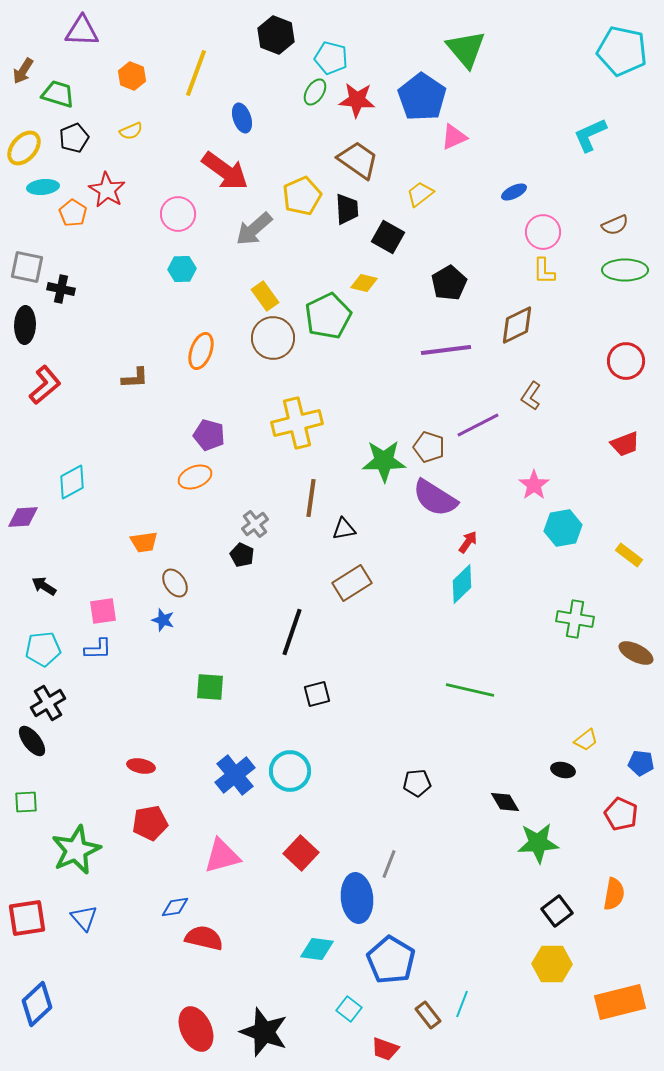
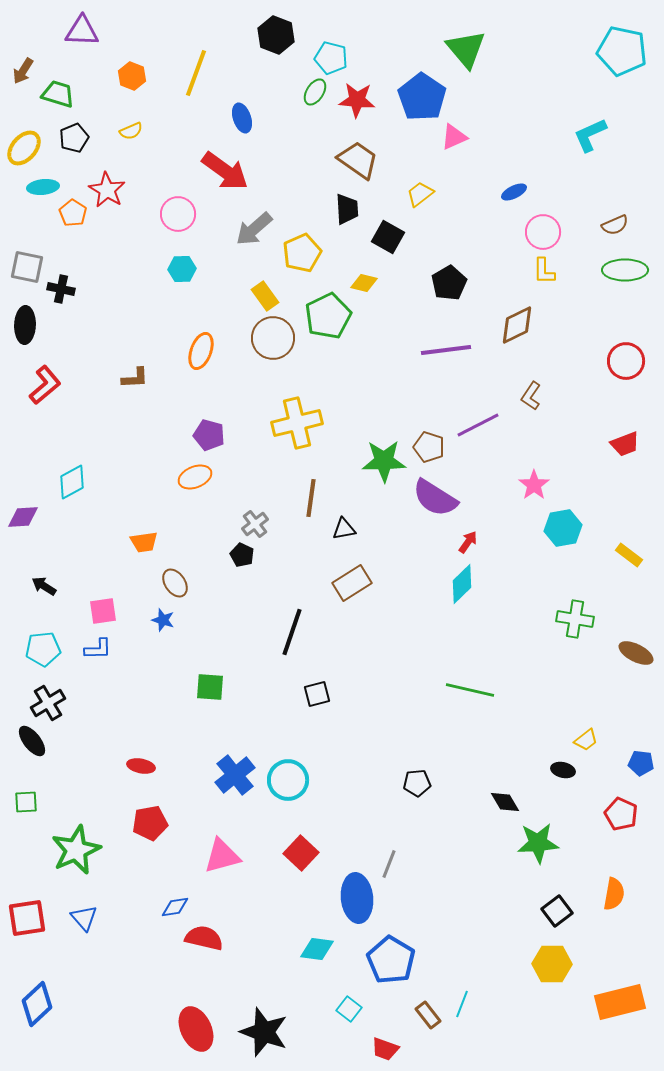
yellow pentagon at (302, 196): moved 57 px down
cyan circle at (290, 771): moved 2 px left, 9 px down
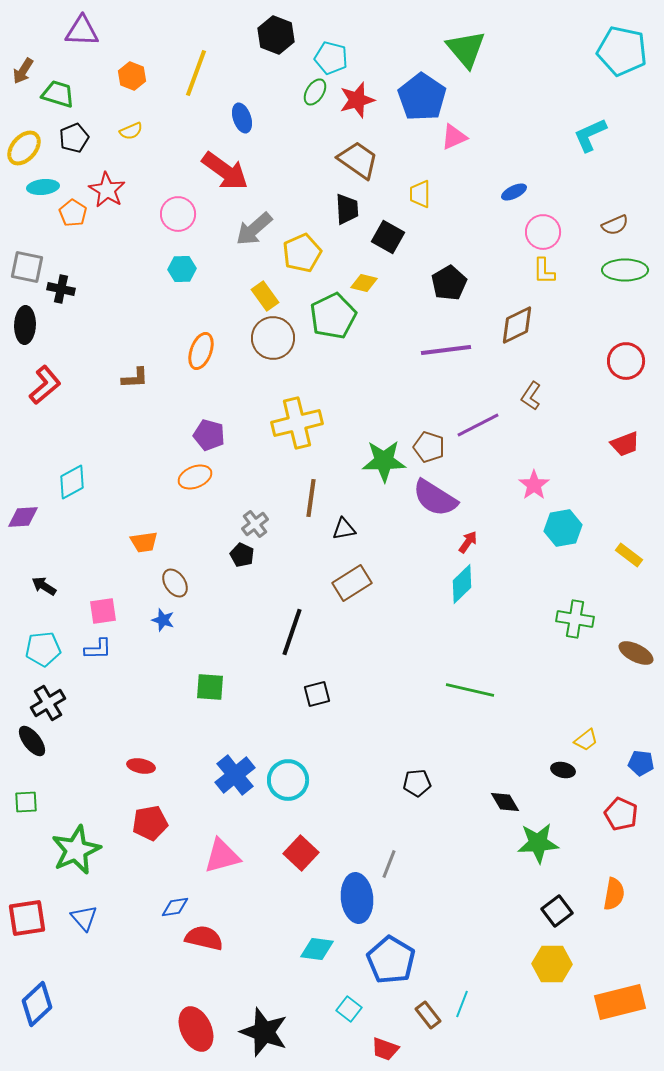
red star at (357, 100): rotated 21 degrees counterclockwise
yellow trapezoid at (420, 194): rotated 52 degrees counterclockwise
green pentagon at (328, 316): moved 5 px right
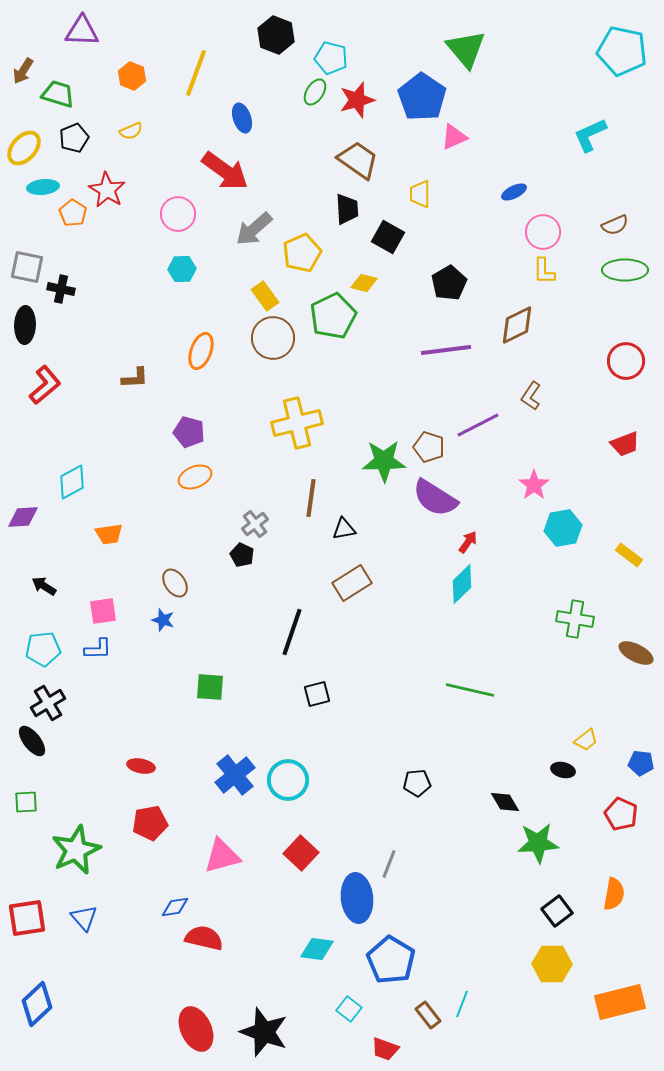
purple pentagon at (209, 435): moved 20 px left, 3 px up
orange trapezoid at (144, 542): moved 35 px left, 8 px up
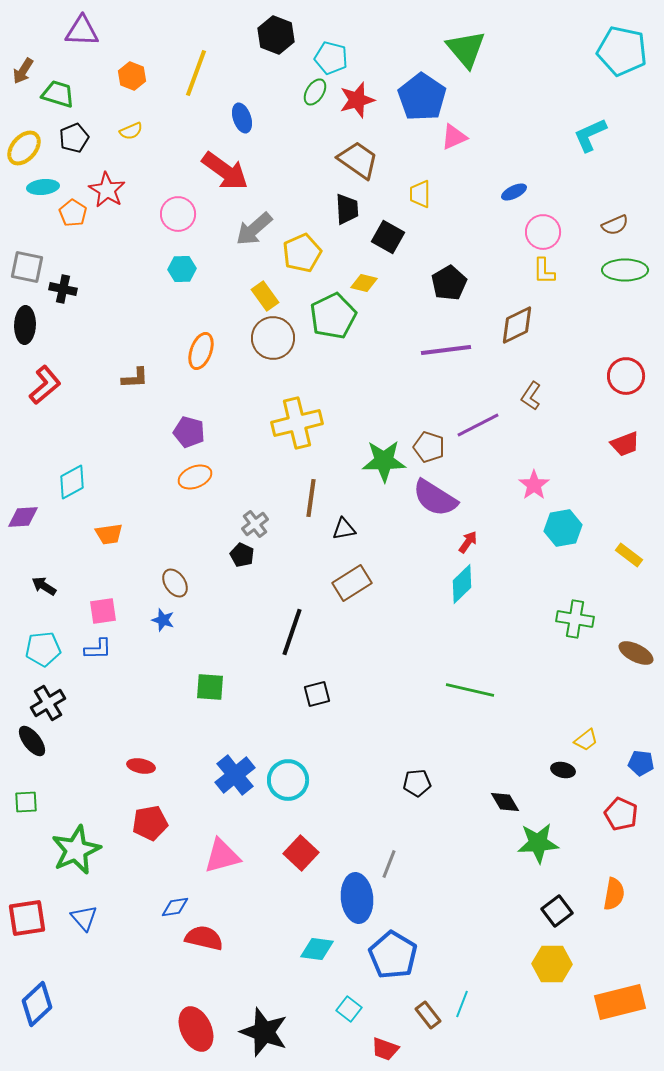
black cross at (61, 289): moved 2 px right
red circle at (626, 361): moved 15 px down
blue pentagon at (391, 960): moved 2 px right, 5 px up
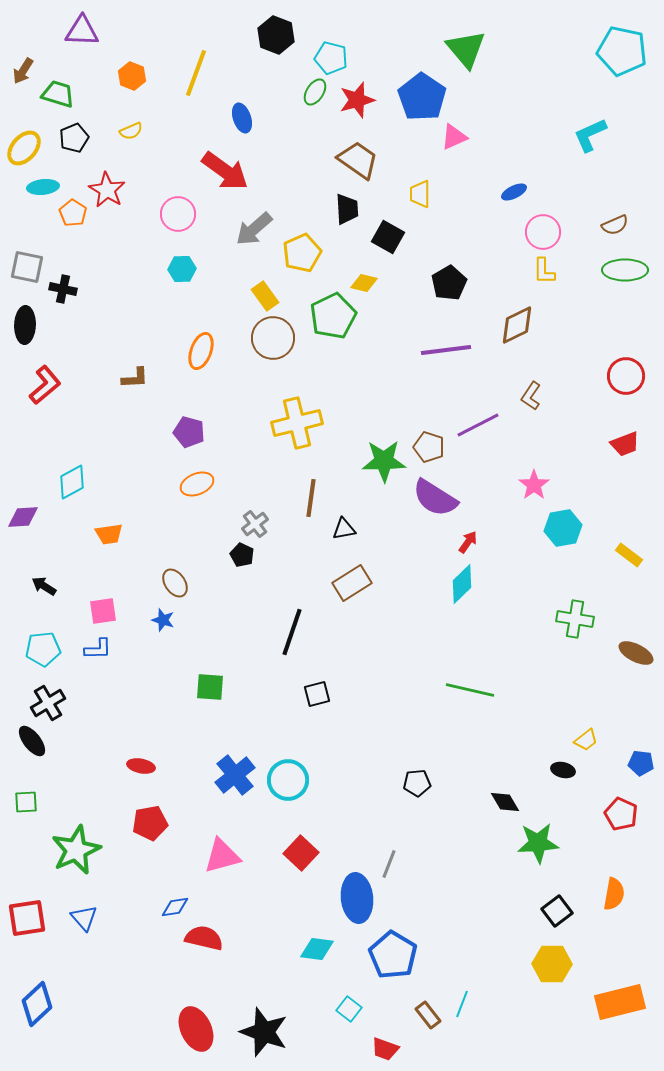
orange ellipse at (195, 477): moved 2 px right, 7 px down
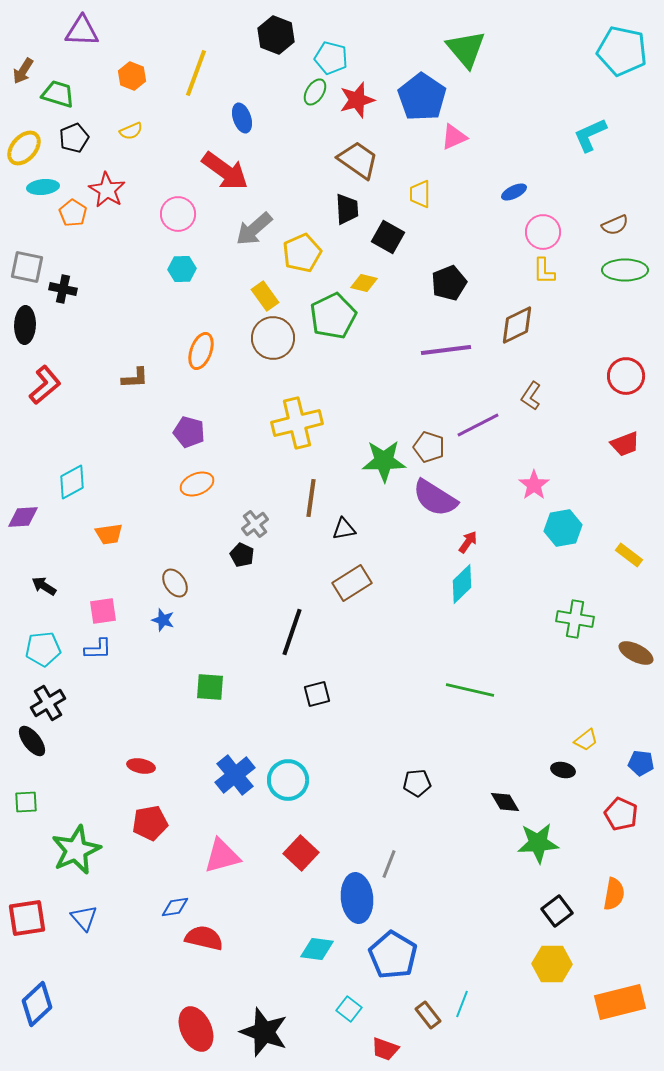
black pentagon at (449, 283): rotated 8 degrees clockwise
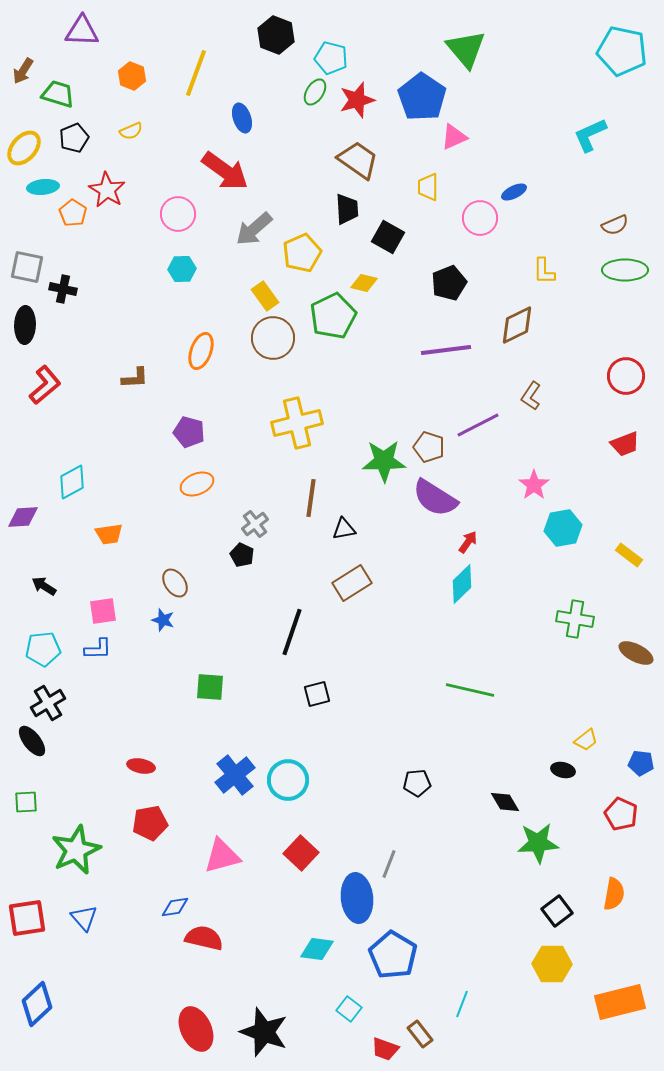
yellow trapezoid at (420, 194): moved 8 px right, 7 px up
pink circle at (543, 232): moved 63 px left, 14 px up
brown rectangle at (428, 1015): moved 8 px left, 19 px down
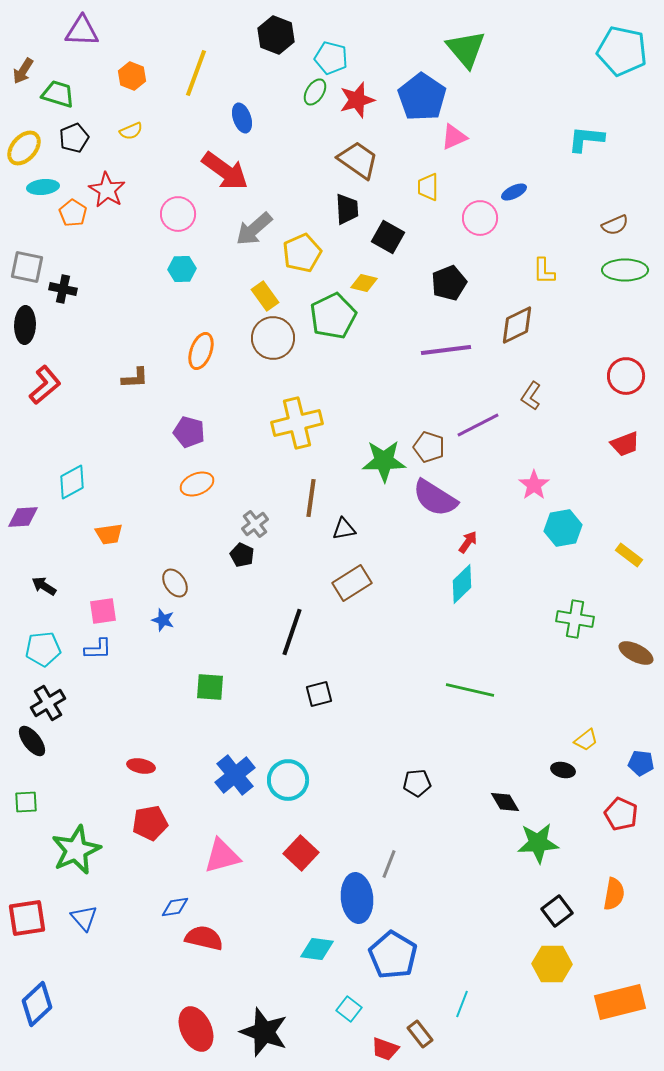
cyan L-shape at (590, 135): moved 4 px left, 4 px down; rotated 30 degrees clockwise
black square at (317, 694): moved 2 px right
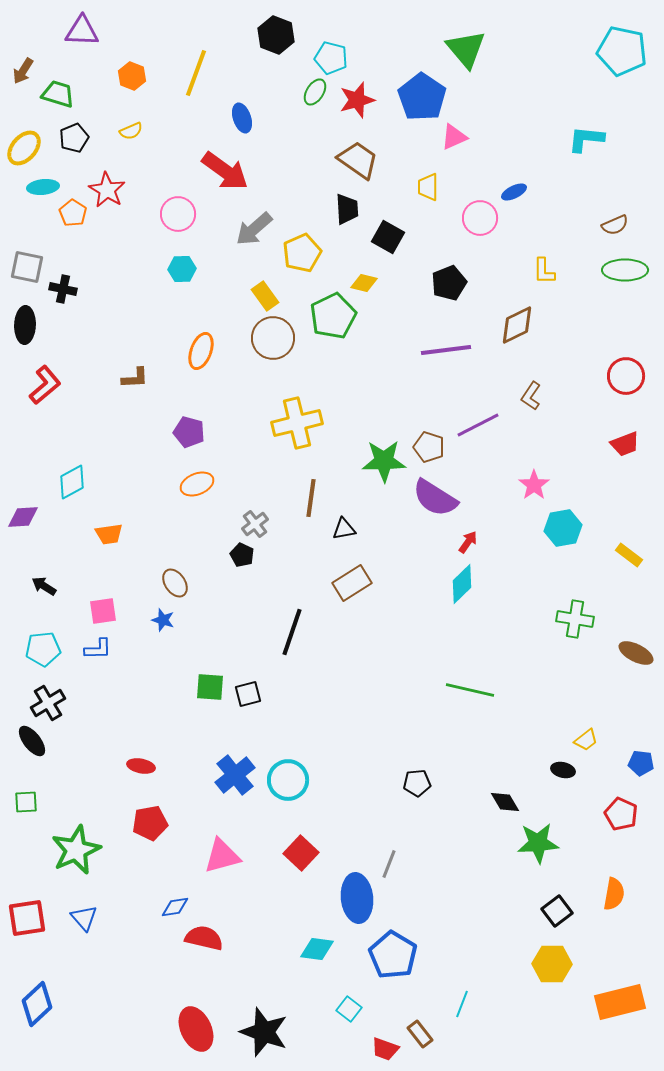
black square at (319, 694): moved 71 px left
